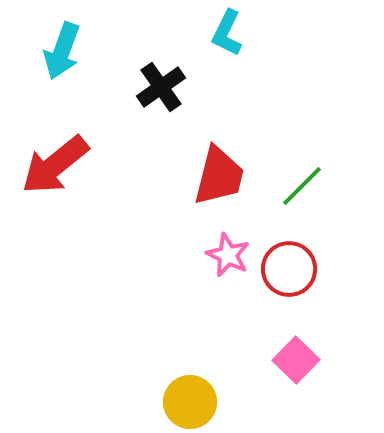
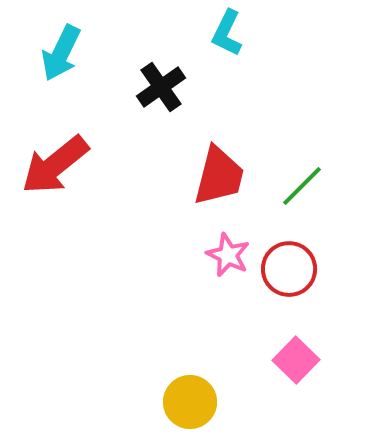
cyan arrow: moved 1 px left, 2 px down; rotated 6 degrees clockwise
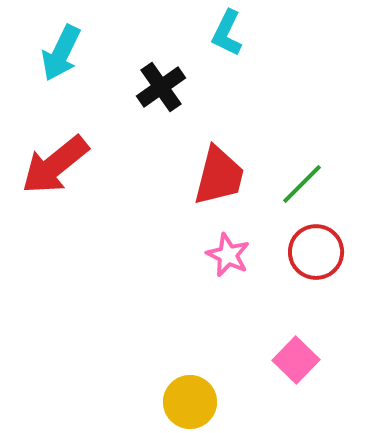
green line: moved 2 px up
red circle: moved 27 px right, 17 px up
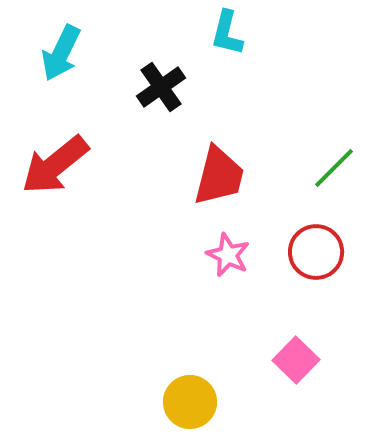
cyan L-shape: rotated 12 degrees counterclockwise
green line: moved 32 px right, 16 px up
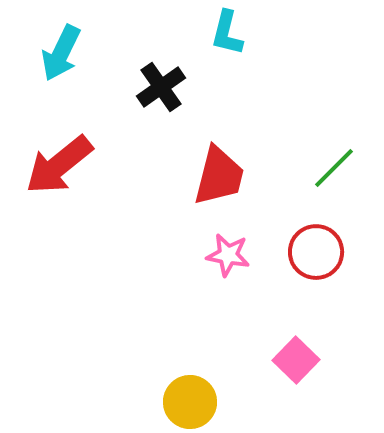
red arrow: moved 4 px right
pink star: rotated 15 degrees counterclockwise
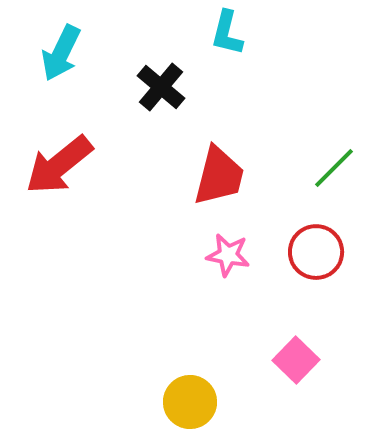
black cross: rotated 15 degrees counterclockwise
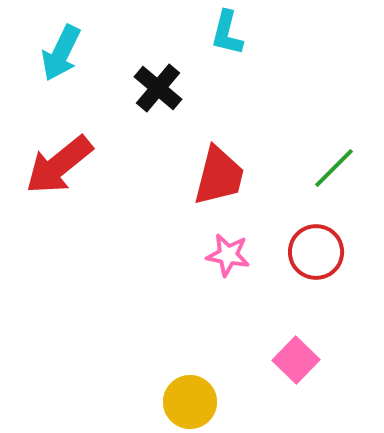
black cross: moved 3 px left, 1 px down
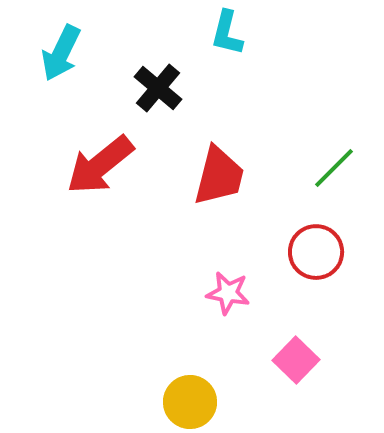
red arrow: moved 41 px right
pink star: moved 38 px down
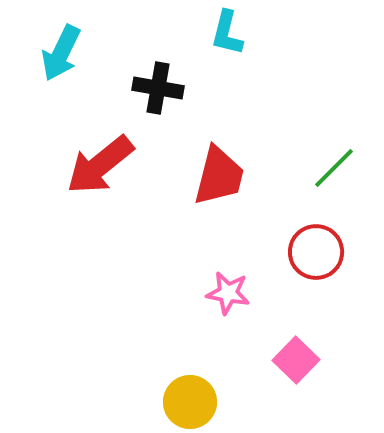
black cross: rotated 30 degrees counterclockwise
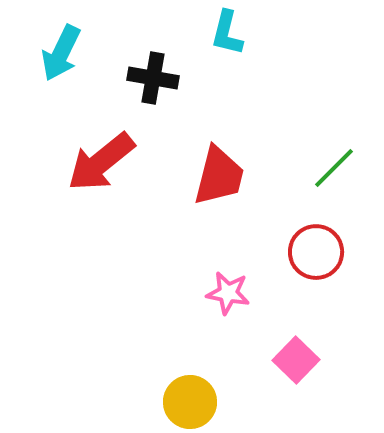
black cross: moved 5 px left, 10 px up
red arrow: moved 1 px right, 3 px up
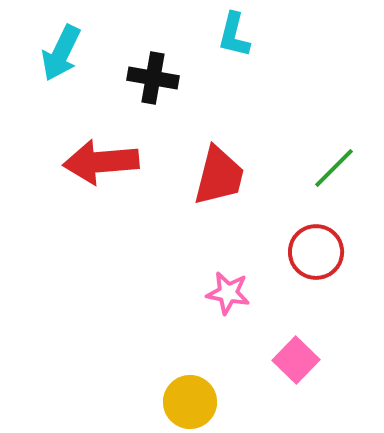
cyan L-shape: moved 7 px right, 2 px down
red arrow: rotated 34 degrees clockwise
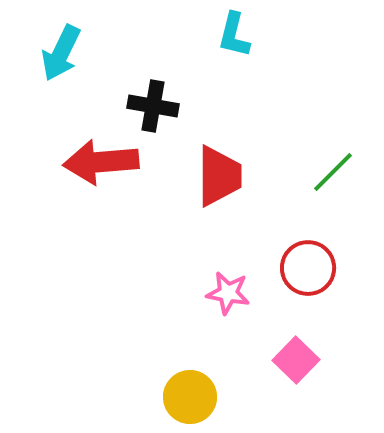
black cross: moved 28 px down
green line: moved 1 px left, 4 px down
red trapezoid: rotated 14 degrees counterclockwise
red circle: moved 8 px left, 16 px down
yellow circle: moved 5 px up
